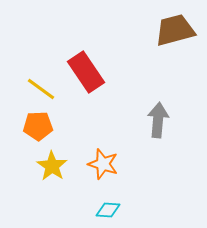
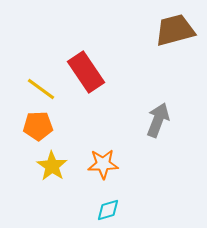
gray arrow: rotated 16 degrees clockwise
orange star: rotated 20 degrees counterclockwise
cyan diamond: rotated 20 degrees counterclockwise
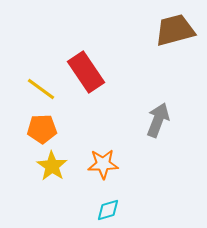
orange pentagon: moved 4 px right, 3 px down
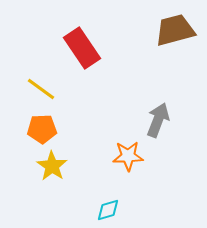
red rectangle: moved 4 px left, 24 px up
orange star: moved 25 px right, 8 px up
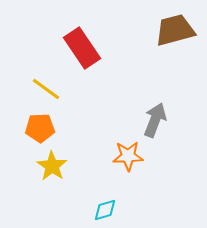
yellow line: moved 5 px right
gray arrow: moved 3 px left
orange pentagon: moved 2 px left, 1 px up
cyan diamond: moved 3 px left
